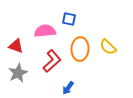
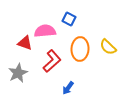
blue square: rotated 16 degrees clockwise
red triangle: moved 9 px right, 3 px up
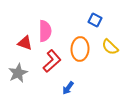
blue square: moved 26 px right, 1 px down
pink semicircle: rotated 95 degrees clockwise
yellow semicircle: moved 2 px right
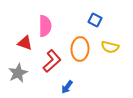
pink semicircle: moved 5 px up
yellow semicircle: rotated 30 degrees counterclockwise
blue arrow: moved 1 px left, 1 px up
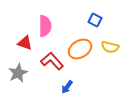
orange ellipse: rotated 55 degrees clockwise
red L-shape: rotated 90 degrees counterclockwise
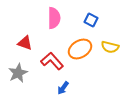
blue square: moved 4 px left
pink semicircle: moved 9 px right, 8 px up
blue arrow: moved 4 px left, 1 px down
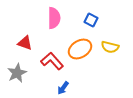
gray star: moved 1 px left
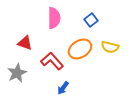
blue square: rotated 24 degrees clockwise
